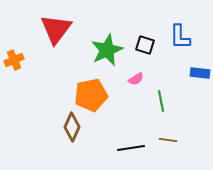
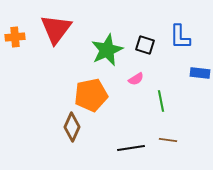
orange cross: moved 1 px right, 23 px up; rotated 18 degrees clockwise
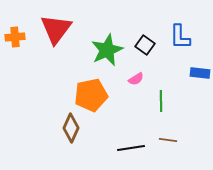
black square: rotated 18 degrees clockwise
green line: rotated 10 degrees clockwise
brown diamond: moved 1 px left, 1 px down
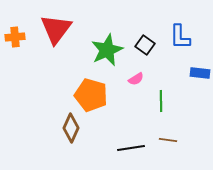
orange pentagon: rotated 28 degrees clockwise
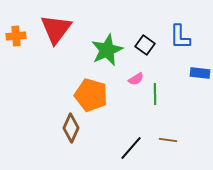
orange cross: moved 1 px right, 1 px up
green line: moved 6 px left, 7 px up
black line: rotated 40 degrees counterclockwise
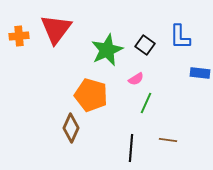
orange cross: moved 3 px right
green line: moved 9 px left, 9 px down; rotated 25 degrees clockwise
black line: rotated 36 degrees counterclockwise
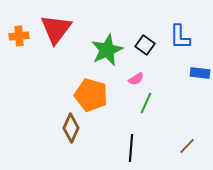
brown line: moved 19 px right, 6 px down; rotated 54 degrees counterclockwise
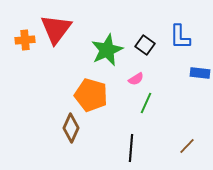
orange cross: moved 6 px right, 4 px down
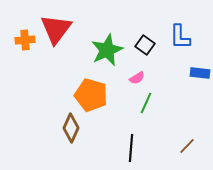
pink semicircle: moved 1 px right, 1 px up
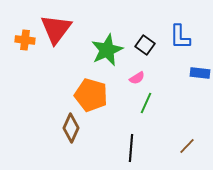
orange cross: rotated 12 degrees clockwise
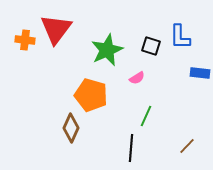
black square: moved 6 px right, 1 px down; rotated 18 degrees counterclockwise
green line: moved 13 px down
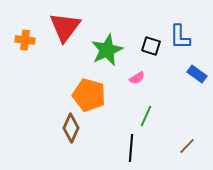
red triangle: moved 9 px right, 2 px up
blue rectangle: moved 3 px left, 1 px down; rotated 30 degrees clockwise
orange pentagon: moved 2 px left
